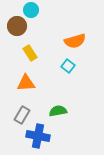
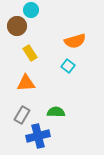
green semicircle: moved 2 px left, 1 px down; rotated 12 degrees clockwise
blue cross: rotated 25 degrees counterclockwise
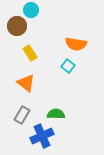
orange semicircle: moved 1 px right, 3 px down; rotated 25 degrees clockwise
orange triangle: rotated 42 degrees clockwise
green semicircle: moved 2 px down
blue cross: moved 4 px right; rotated 10 degrees counterclockwise
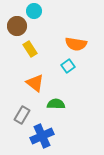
cyan circle: moved 3 px right, 1 px down
yellow rectangle: moved 4 px up
cyan square: rotated 16 degrees clockwise
orange triangle: moved 9 px right
green semicircle: moved 10 px up
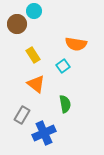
brown circle: moved 2 px up
yellow rectangle: moved 3 px right, 6 px down
cyan square: moved 5 px left
orange triangle: moved 1 px right, 1 px down
green semicircle: moved 9 px right; rotated 78 degrees clockwise
blue cross: moved 2 px right, 3 px up
